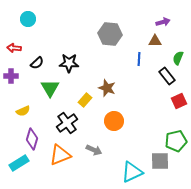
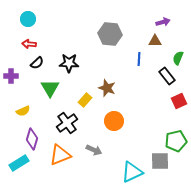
red arrow: moved 15 px right, 4 px up
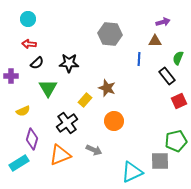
green triangle: moved 2 px left
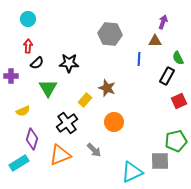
purple arrow: rotated 56 degrees counterclockwise
red arrow: moved 1 px left, 2 px down; rotated 88 degrees clockwise
green semicircle: rotated 48 degrees counterclockwise
black rectangle: rotated 66 degrees clockwise
orange circle: moved 1 px down
gray arrow: rotated 21 degrees clockwise
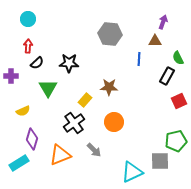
brown star: moved 2 px right, 1 px up; rotated 18 degrees counterclockwise
black cross: moved 7 px right
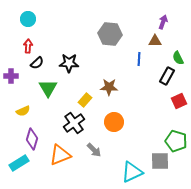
green pentagon: rotated 30 degrees clockwise
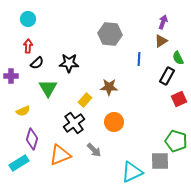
brown triangle: moved 6 px right; rotated 32 degrees counterclockwise
red square: moved 2 px up
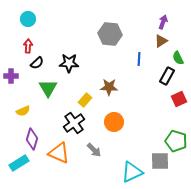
orange triangle: moved 1 px left, 2 px up; rotated 45 degrees clockwise
